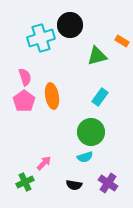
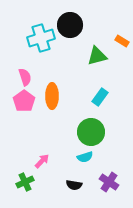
orange ellipse: rotated 10 degrees clockwise
pink arrow: moved 2 px left, 2 px up
purple cross: moved 1 px right, 1 px up
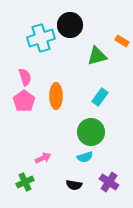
orange ellipse: moved 4 px right
pink arrow: moved 1 px right, 3 px up; rotated 21 degrees clockwise
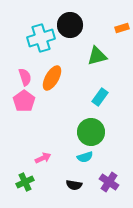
orange rectangle: moved 13 px up; rotated 48 degrees counterclockwise
orange ellipse: moved 4 px left, 18 px up; rotated 30 degrees clockwise
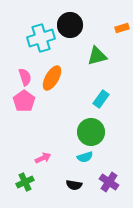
cyan rectangle: moved 1 px right, 2 px down
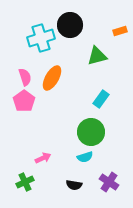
orange rectangle: moved 2 px left, 3 px down
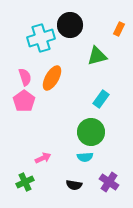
orange rectangle: moved 1 px left, 2 px up; rotated 48 degrees counterclockwise
cyan semicircle: rotated 14 degrees clockwise
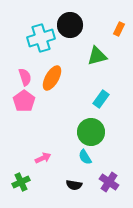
cyan semicircle: rotated 63 degrees clockwise
green cross: moved 4 px left
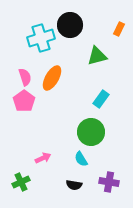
cyan semicircle: moved 4 px left, 2 px down
purple cross: rotated 24 degrees counterclockwise
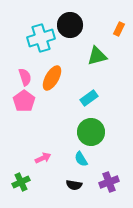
cyan rectangle: moved 12 px left, 1 px up; rotated 18 degrees clockwise
purple cross: rotated 30 degrees counterclockwise
